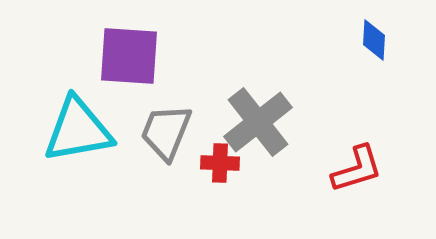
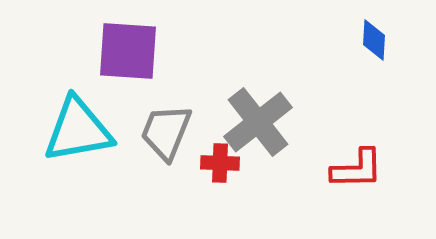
purple square: moved 1 px left, 5 px up
red L-shape: rotated 16 degrees clockwise
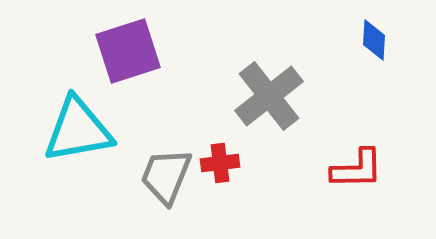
purple square: rotated 22 degrees counterclockwise
gray cross: moved 11 px right, 26 px up
gray trapezoid: moved 44 px down
red cross: rotated 9 degrees counterclockwise
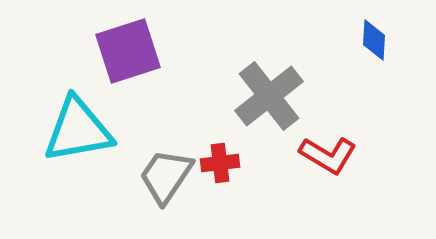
red L-shape: moved 29 px left, 14 px up; rotated 32 degrees clockwise
gray trapezoid: rotated 12 degrees clockwise
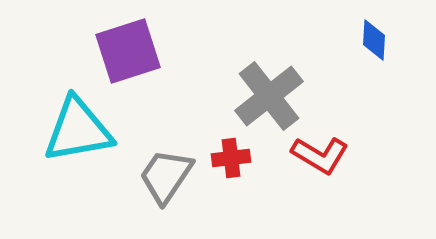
red L-shape: moved 8 px left
red cross: moved 11 px right, 5 px up
